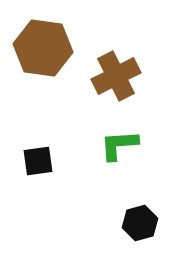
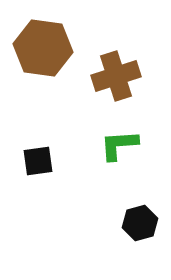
brown cross: rotated 9 degrees clockwise
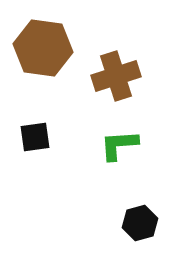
black square: moved 3 px left, 24 px up
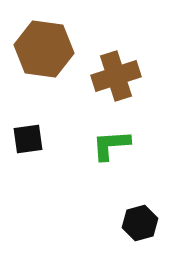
brown hexagon: moved 1 px right, 1 px down
black square: moved 7 px left, 2 px down
green L-shape: moved 8 px left
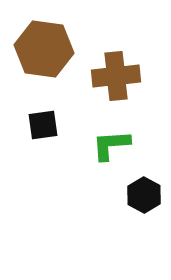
brown cross: rotated 12 degrees clockwise
black square: moved 15 px right, 14 px up
black hexagon: moved 4 px right, 28 px up; rotated 16 degrees counterclockwise
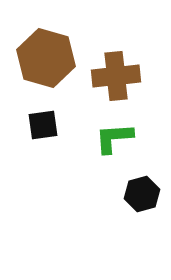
brown hexagon: moved 2 px right, 9 px down; rotated 8 degrees clockwise
green L-shape: moved 3 px right, 7 px up
black hexagon: moved 2 px left, 1 px up; rotated 16 degrees clockwise
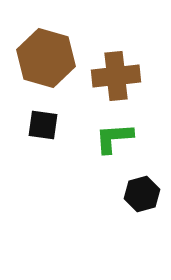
black square: rotated 16 degrees clockwise
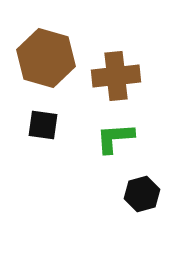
green L-shape: moved 1 px right
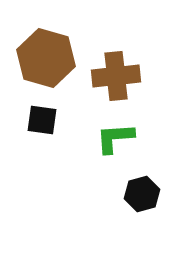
black square: moved 1 px left, 5 px up
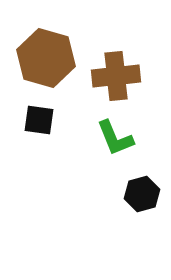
black square: moved 3 px left
green L-shape: rotated 108 degrees counterclockwise
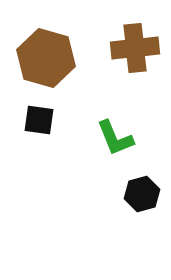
brown cross: moved 19 px right, 28 px up
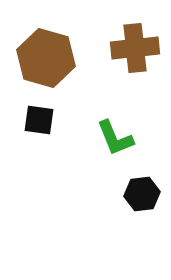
black hexagon: rotated 8 degrees clockwise
